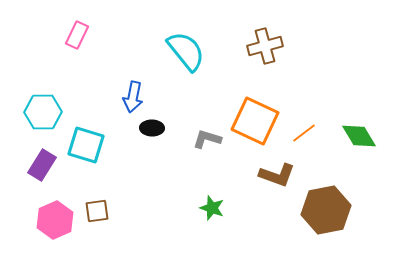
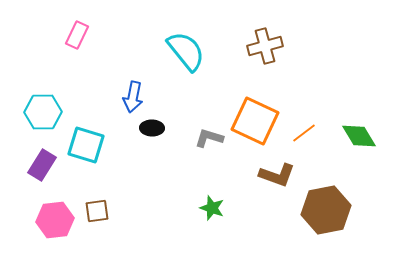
gray L-shape: moved 2 px right, 1 px up
pink hexagon: rotated 18 degrees clockwise
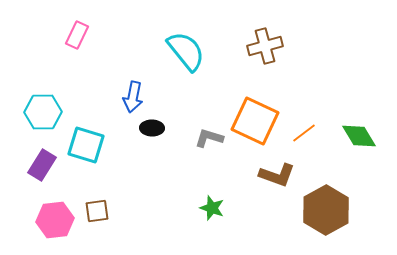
brown hexagon: rotated 18 degrees counterclockwise
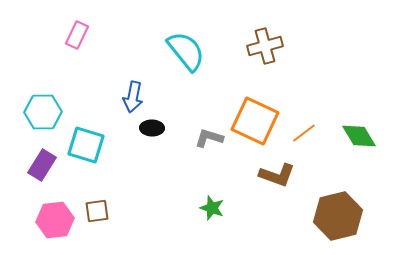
brown hexagon: moved 12 px right, 6 px down; rotated 15 degrees clockwise
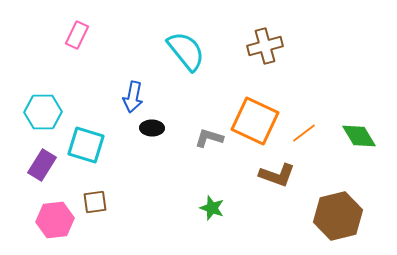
brown square: moved 2 px left, 9 px up
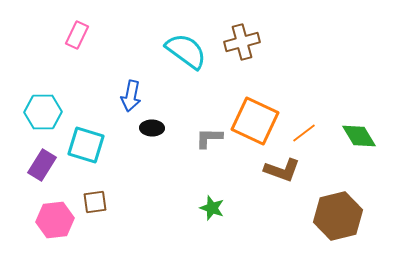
brown cross: moved 23 px left, 4 px up
cyan semicircle: rotated 15 degrees counterclockwise
blue arrow: moved 2 px left, 1 px up
gray L-shape: rotated 16 degrees counterclockwise
brown L-shape: moved 5 px right, 5 px up
